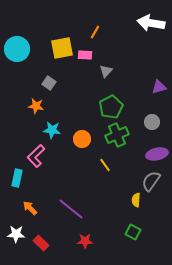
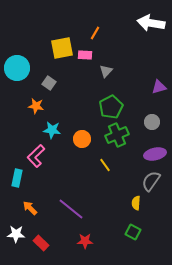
orange line: moved 1 px down
cyan circle: moved 19 px down
purple ellipse: moved 2 px left
yellow semicircle: moved 3 px down
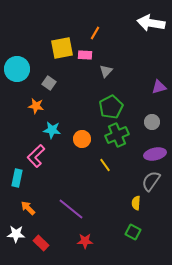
cyan circle: moved 1 px down
orange arrow: moved 2 px left
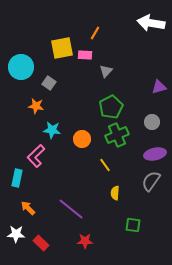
cyan circle: moved 4 px right, 2 px up
yellow semicircle: moved 21 px left, 10 px up
green square: moved 7 px up; rotated 21 degrees counterclockwise
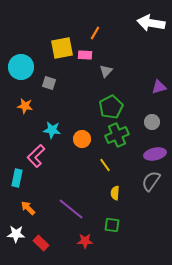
gray square: rotated 16 degrees counterclockwise
orange star: moved 11 px left
green square: moved 21 px left
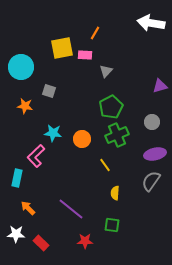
gray square: moved 8 px down
purple triangle: moved 1 px right, 1 px up
cyan star: moved 1 px right, 3 px down
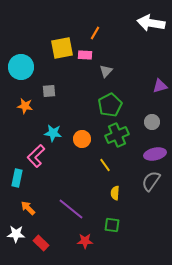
gray square: rotated 24 degrees counterclockwise
green pentagon: moved 1 px left, 2 px up
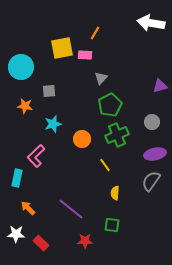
gray triangle: moved 5 px left, 7 px down
cyan star: moved 9 px up; rotated 24 degrees counterclockwise
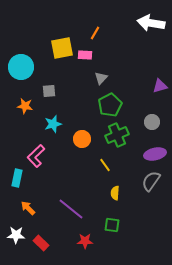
white star: moved 1 px down
